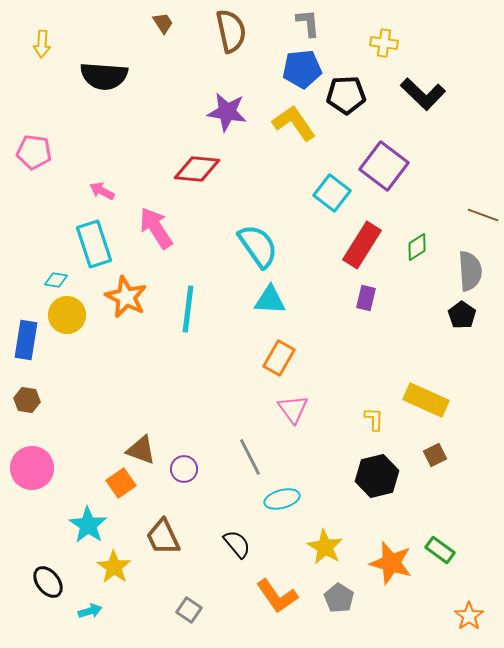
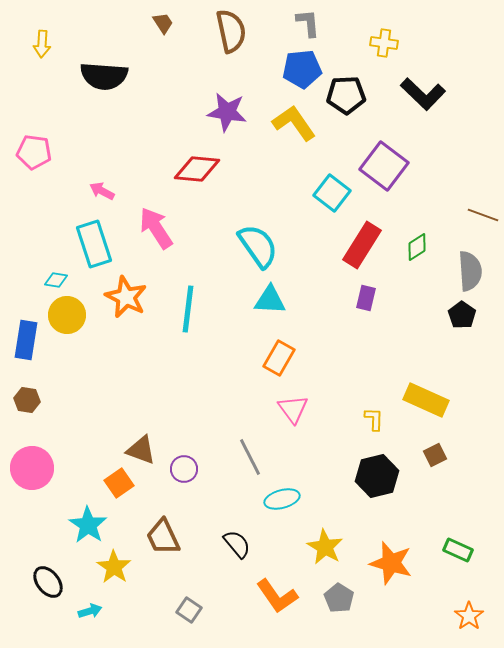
orange square at (121, 483): moved 2 px left
green rectangle at (440, 550): moved 18 px right; rotated 12 degrees counterclockwise
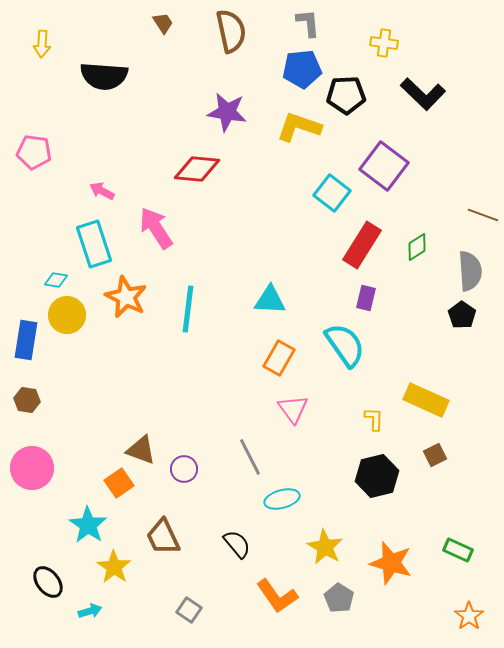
yellow L-shape at (294, 123): moved 5 px right, 4 px down; rotated 36 degrees counterclockwise
cyan semicircle at (258, 246): moved 87 px right, 99 px down
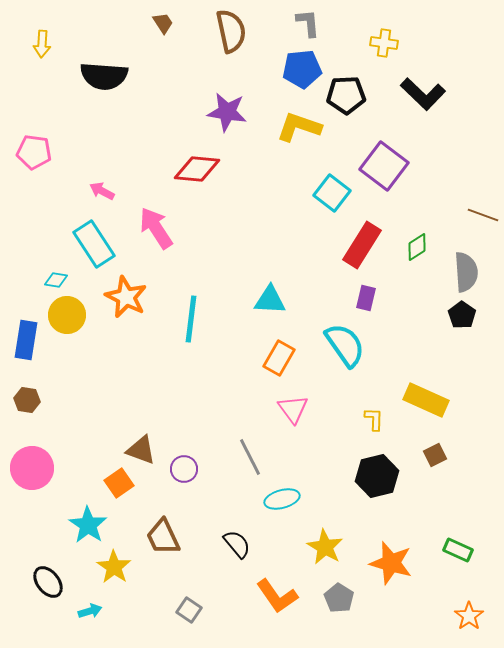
cyan rectangle at (94, 244): rotated 15 degrees counterclockwise
gray semicircle at (470, 271): moved 4 px left, 1 px down
cyan line at (188, 309): moved 3 px right, 10 px down
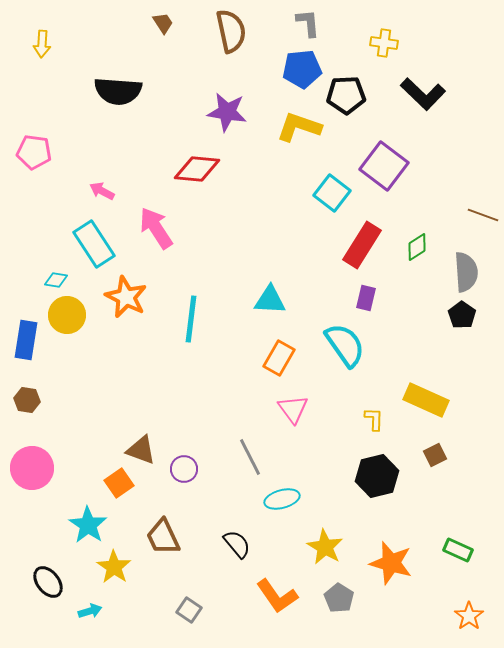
black semicircle at (104, 76): moved 14 px right, 15 px down
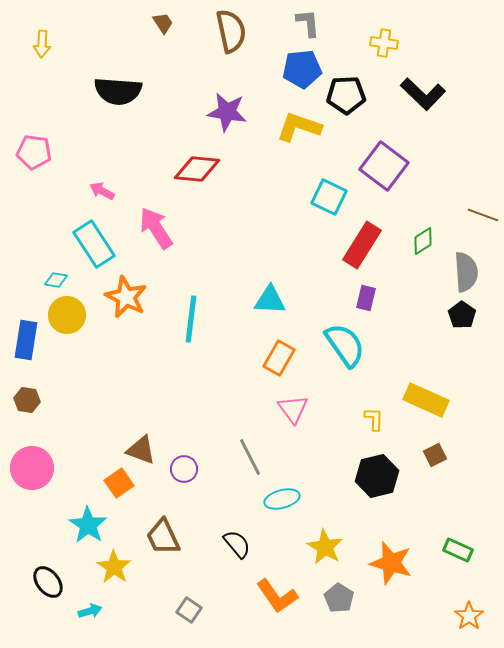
cyan square at (332, 193): moved 3 px left, 4 px down; rotated 12 degrees counterclockwise
green diamond at (417, 247): moved 6 px right, 6 px up
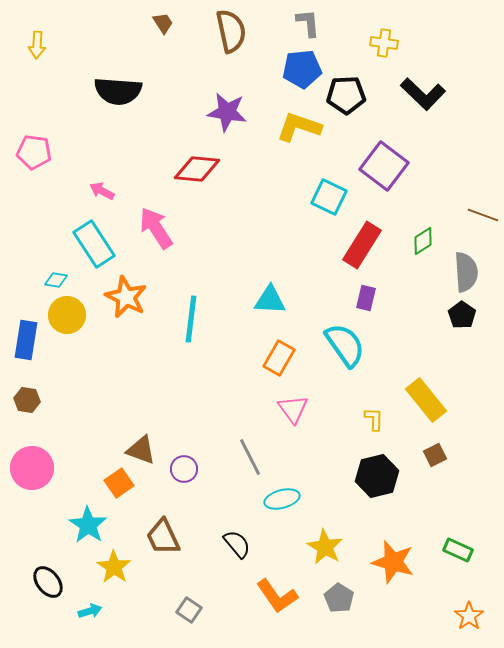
yellow arrow at (42, 44): moved 5 px left, 1 px down
yellow rectangle at (426, 400): rotated 27 degrees clockwise
orange star at (391, 563): moved 2 px right, 1 px up
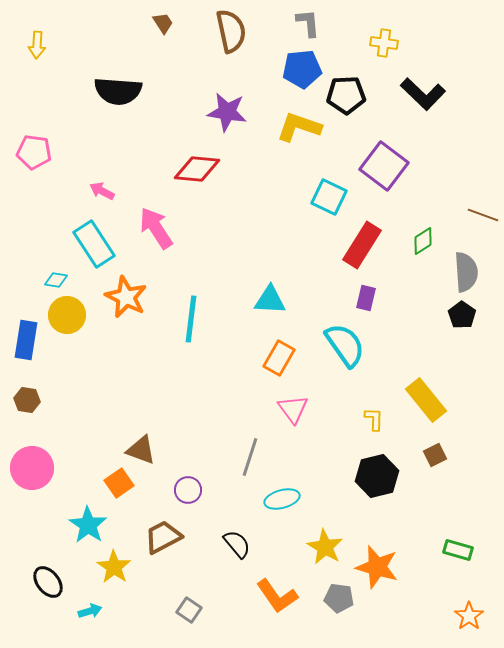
gray line at (250, 457): rotated 45 degrees clockwise
purple circle at (184, 469): moved 4 px right, 21 px down
brown trapezoid at (163, 537): rotated 87 degrees clockwise
green rectangle at (458, 550): rotated 8 degrees counterclockwise
orange star at (393, 562): moved 16 px left, 5 px down
gray pentagon at (339, 598): rotated 24 degrees counterclockwise
